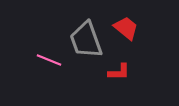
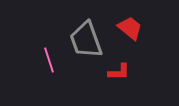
red trapezoid: moved 4 px right
pink line: rotated 50 degrees clockwise
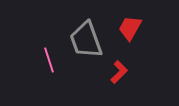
red trapezoid: rotated 100 degrees counterclockwise
red L-shape: rotated 45 degrees counterclockwise
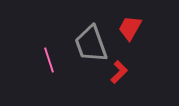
gray trapezoid: moved 5 px right, 4 px down
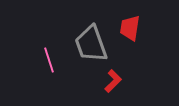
red trapezoid: rotated 20 degrees counterclockwise
red L-shape: moved 6 px left, 9 px down
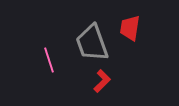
gray trapezoid: moved 1 px right, 1 px up
red L-shape: moved 11 px left
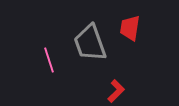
gray trapezoid: moved 2 px left
red L-shape: moved 14 px right, 10 px down
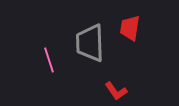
gray trapezoid: rotated 18 degrees clockwise
red L-shape: rotated 100 degrees clockwise
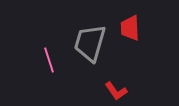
red trapezoid: rotated 12 degrees counterclockwise
gray trapezoid: rotated 18 degrees clockwise
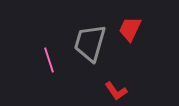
red trapezoid: moved 1 px down; rotated 28 degrees clockwise
